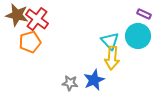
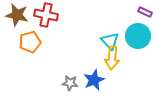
purple rectangle: moved 1 px right, 2 px up
red cross: moved 9 px right, 4 px up; rotated 25 degrees counterclockwise
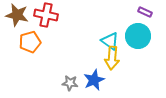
cyan triangle: rotated 12 degrees counterclockwise
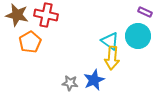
orange pentagon: rotated 15 degrees counterclockwise
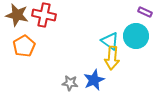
red cross: moved 2 px left
cyan circle: moved 2 px left
orange pentagon: moved 6 px left, 4 px down
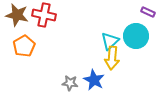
purple rectangle: moved 3 px right
cyan triangle: rotated 42 degrees clockwise
blue star: rotated 20 degrees counterclockwise
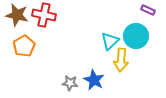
purple rectangle: moved 2 px up
yellow arrow: moved 9 px right, 2 px down
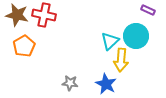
blue star: moved 12 px right, 4 px down
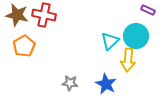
yellow arrow: moved 7 px right
